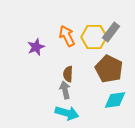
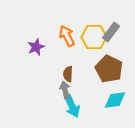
cyan arrow: moved 5 px right, 7 px up; rotated 50 degrees clockwise
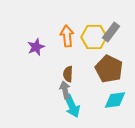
orange arrow: rotated 20 degrees clockwise
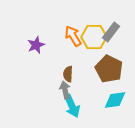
orange arrow: moved 6 px right; rotated 25 degrees counterclockwise
purple star: moved 2 px up
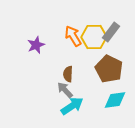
gray arrow: rotated 30 degrees counterclockwise
cyan arrow: rotated 100 degrees counterclockwise
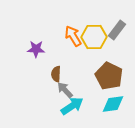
gray rectangle: moved 6 px right, 2 px up
purple star: moved 4 px down; rotated 24 degrees clockwise
brown pentagon: moved 7 px down
brown semicircle: moved 12 px left
cyan diamond: moved 2 px left, 4 px down
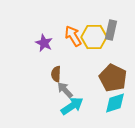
gray rectangle: moved 6 px left; rotated 24 degrees counterclockwise
purple star: moved 8 px right, 6 px up; rotated 24 degrees clockwise
brown pentagon: moved 4 px right, 2 px down
cyan diamond: moved 2 px right, 1 px up; rotated 10 degrees counterclockwise
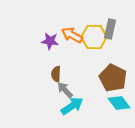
gray rectangle: moved 1 px left, 1 px up
orange arrow: moved 1 px left, 1 px up; rotated 30 degrees counterclockwise
purple star: moved 6 px right, 2 px up; rotated 18 degrees counterclockwise
cyan diamond: moved 4 px right; rotated 70 degrees clockwise
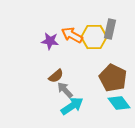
brown semicircle: moved 2 px down; rotated 133 degrees counterclockwise
